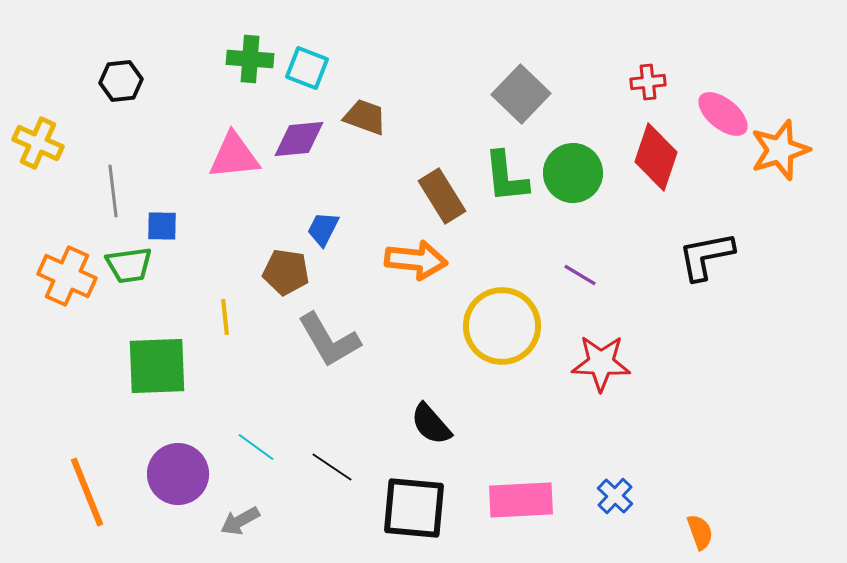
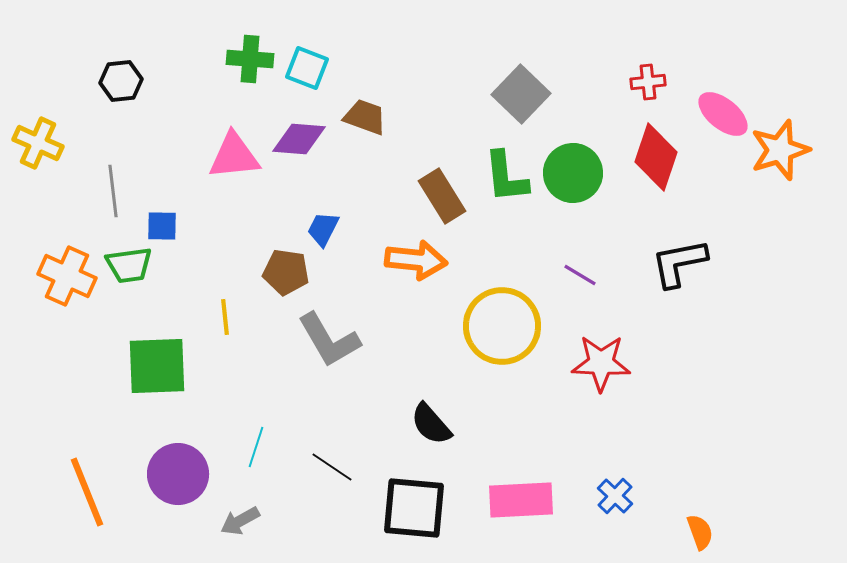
purple diamond: rotated 10 degrees clockwise
black L-shape: moved 27 px left, 7 px down
cyan line: rotated 72 degrees clockwise
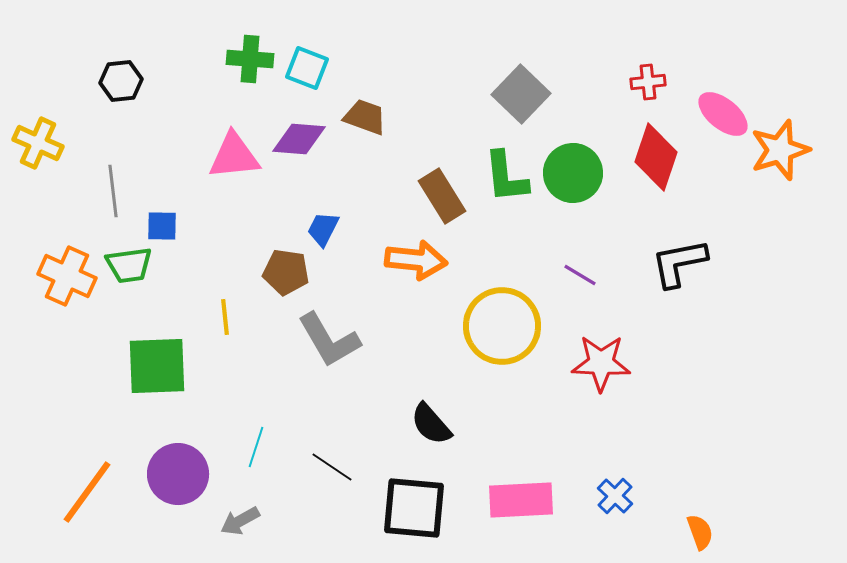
orange line: rotated 58 degrees clockwise
